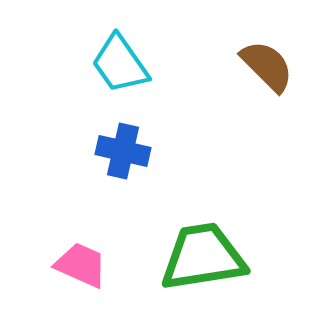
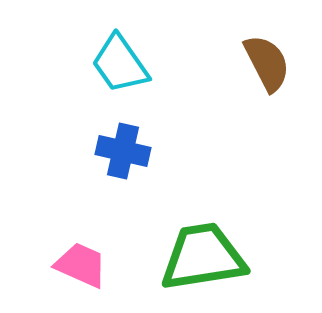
brown semicircle: moved 3 px up; rotated 18 degrees clockwise
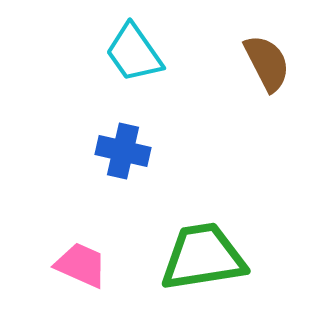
cyan trapezoid: moved 14 px right, 11 px up
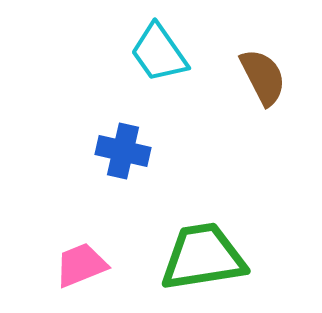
cyan trapezoid: moved 25 px right
brown semicircle: moved 4 px left, 14 px down
pink trapezoid: rotated 46 degrees counterclockwise
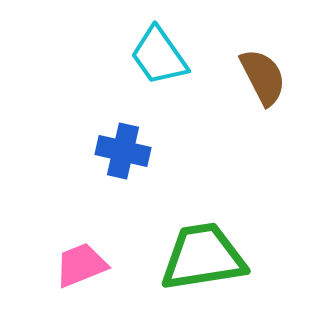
cyan trapezoid: moved 3 px down
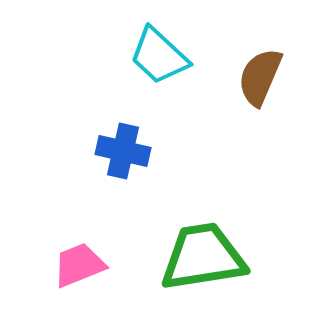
cyan trapezoid: rotated 12 degrees counterclockwise
brown semicircle: moved 3 px left; rotated 130 degrees counterclockwise
pink trapezoid: moved 2 px left
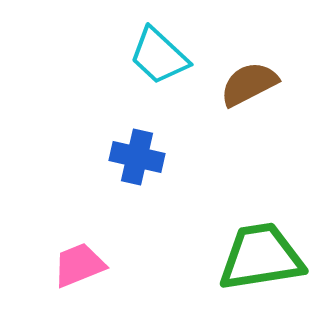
brown semicircle: moved 11 px left, 7 px down; rotated 40 degrees clockwise
blue cross: moved 14 px right, 6 px down
green trapezoid: moved 58 px right
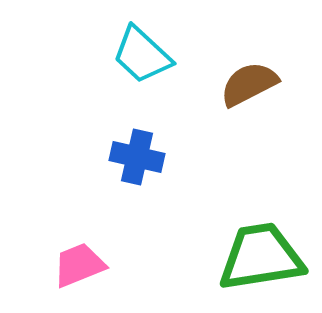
cyan trapezoid: moved 17 px left, 1 px up
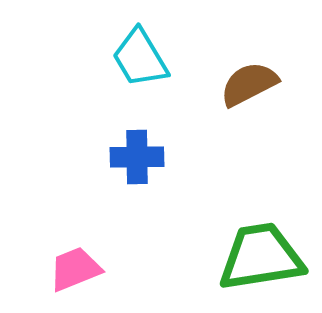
cyan trapezoid: moved 2 px left, 3 px down; rotated 16 degrees clockwise
blue cross: rotated 14 degrees counterclockwise
pink trapezoid: moved 4 px left, 4 px down
